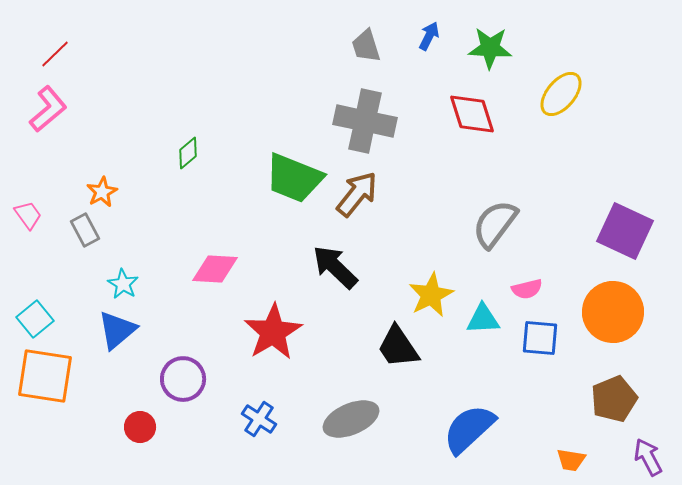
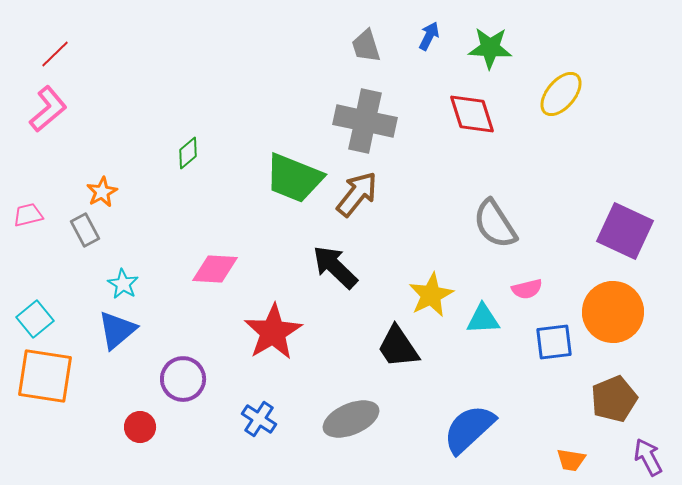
pink trapezoid: rotated 68 degrees counterclockwise
gray semicircle: rotated 70 degrees counterclockwise
blue square: moved 14 px right, 4 px down; rotated 12 degrees counterclockwise
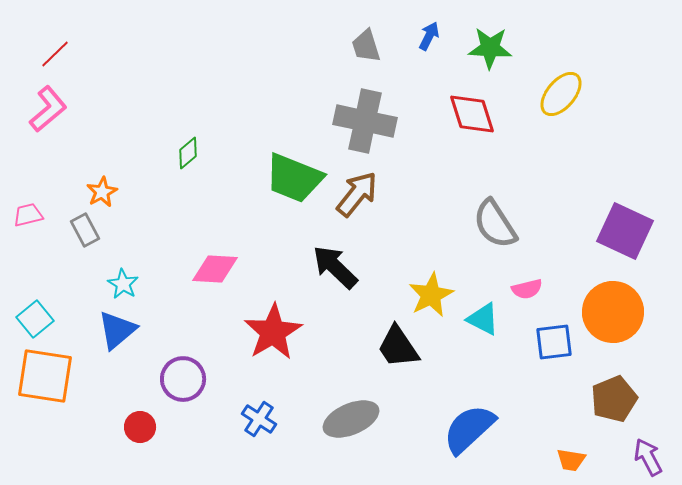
cyan triangle: rotated 30 degrees clockwise
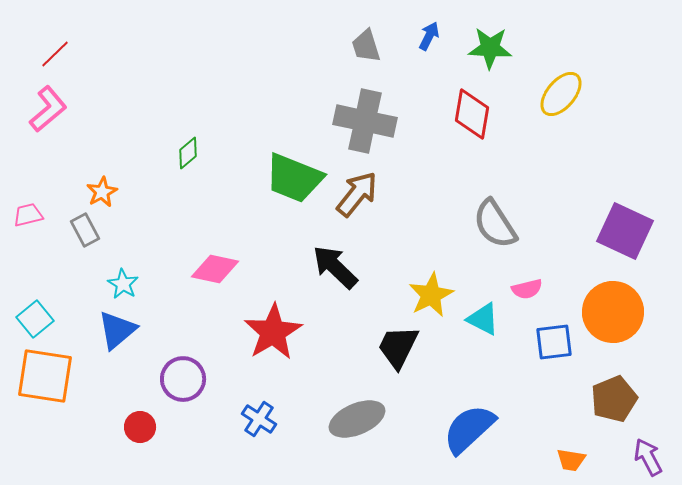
red diamond: rotated 27 degrees clockwise
pink diamond: rotated 9 degrees clockwise
black trapezoid: rotated 60 degrees clockwise
gray ellipse: moved 6 px right
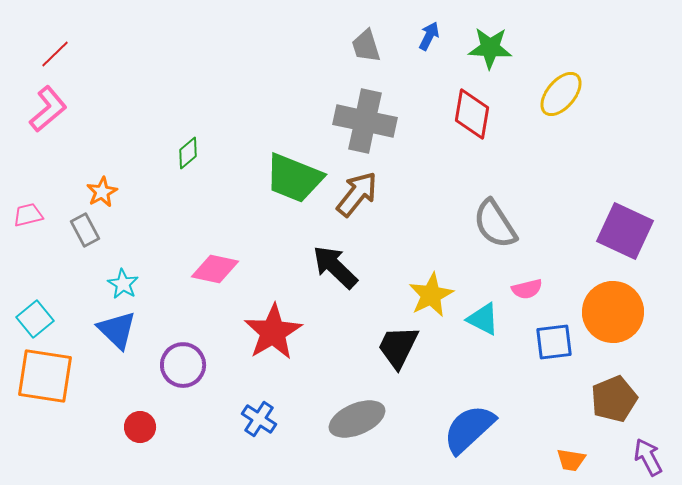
blue triangle: rotated 36 degrees counterclockwise
purple circle: moved 14 px up
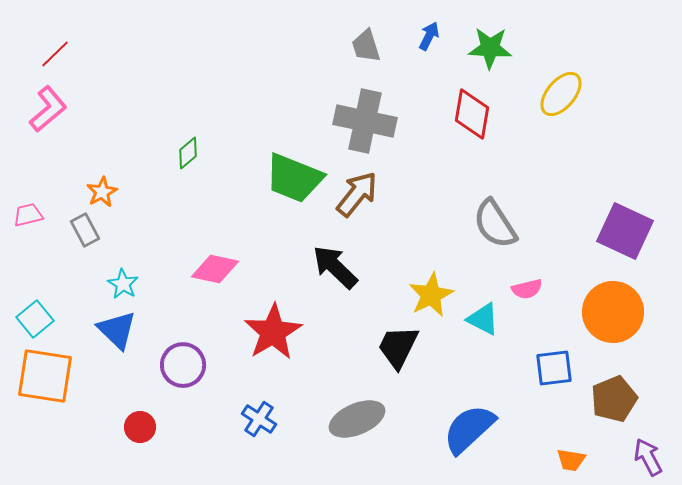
blue square: moved 26 px down
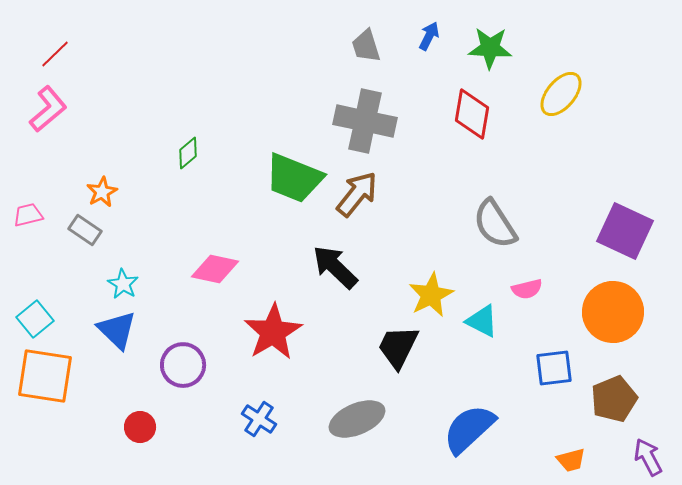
gray rectangle: rotated 28 degrees counterclockwise
cyan triangle: moved 1 px left, 2 px down
orange trapezoid: rotated 24 degrees counterclockwise
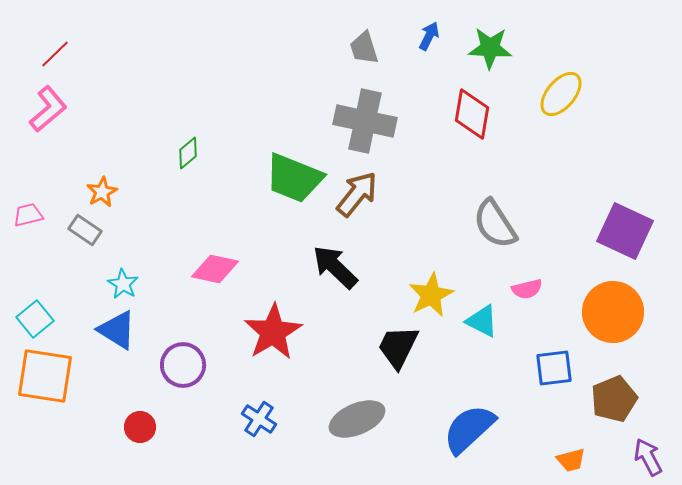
gray trapezoid: moved 2 px left, 2 px down
blue triangle: rotated 12 degrees counterclockwise
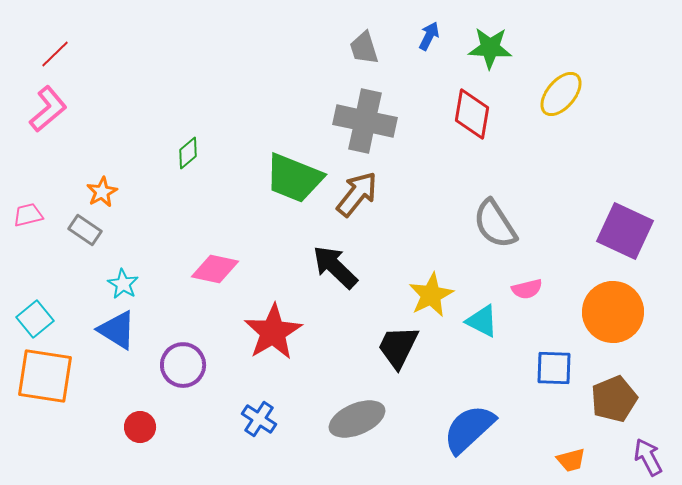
blue square: rotated 9 degrees clockwise
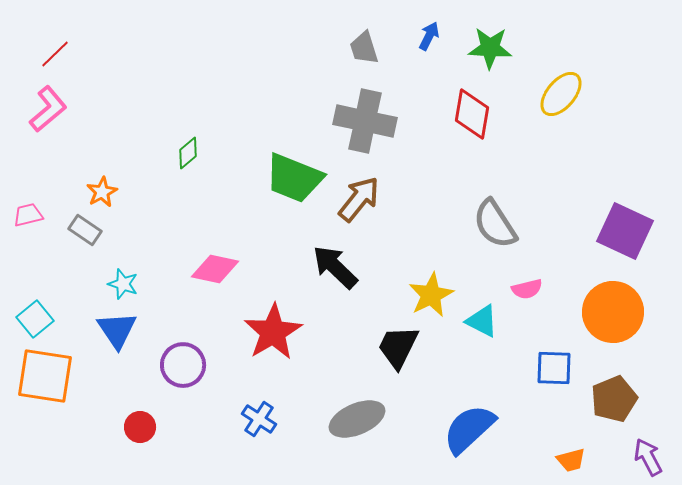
brown arrow: moved 2 px right, 5 px down
cyan star: rotated 12 degrees counterclockwise
blue triangle: rotated 24 degrees clockwise
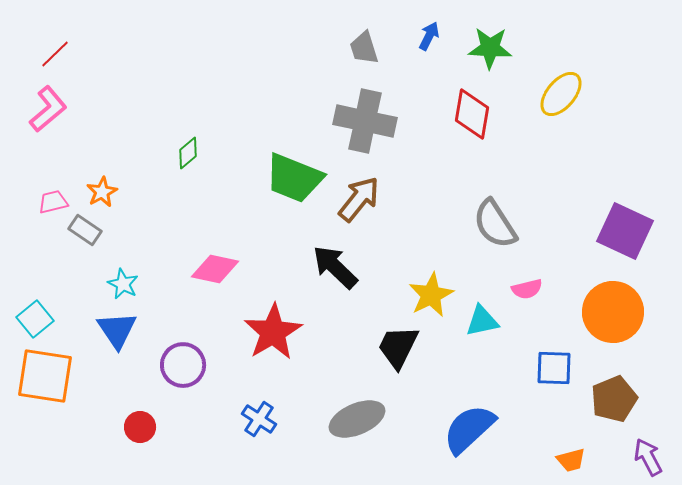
pink trapezoid: moved 25 px right, 13 px up
cyan star: rotated 8 degrees clockwise
cyan triangle: rotated 39 degrees counterclockwise
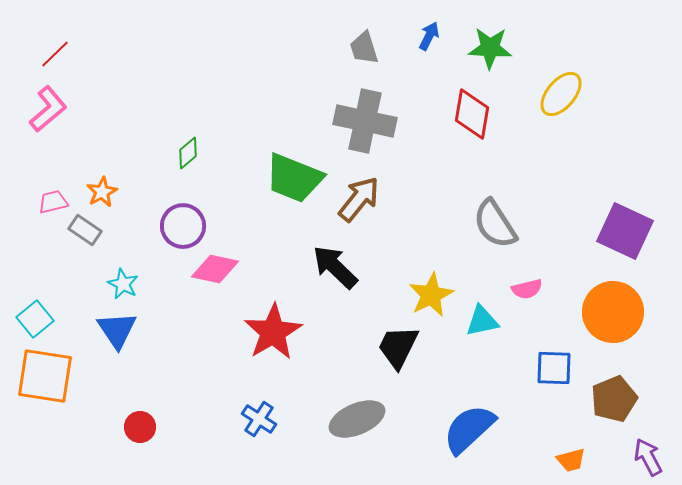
purple circle: moved 139 px up
